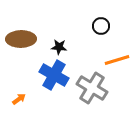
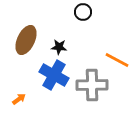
black circle: moved 18 px left, 14 px up
brown ellipse: moved 5 px right, 1 px down; rotated 64 degrees counterclockwise
orange line: rotated 45 degrees clockwise
gray cross: moved 3 px up; rotated 32 degrees counterclockwise
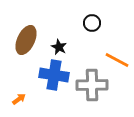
black circle: moved 9 px right, 11 px down
black star: rotated 21 degrees clockwise
blue cross: rotated 20 degrees counterclockwise
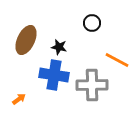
black star: rotated 14 degrees counterclockwise
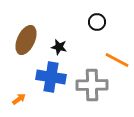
black circle: moved 5 px right, 1 px up
blue cross: moved 3 px left, 2 px down
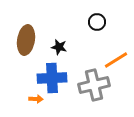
brown ellipse: rotated 16 degrees counterclockwise
orange line: moved 1 px left; rotated 60 degrees counterclockwise
blue cross: moved 1 px right, 1 px down; rotated 12 degrees counterclockwise
gray cross: moved 2 px right; rotated 12 degrees counterclockwise
orange arrow: moved 17 px right; rotated 40 degrees clockwise
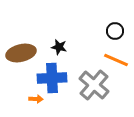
black circle: moved 18 px right, 9 px down
brown ellipse: moved 5 px left, 13 px down; rotated 68 degrees clockwise
orange line: rotated 55 degrees clockwise
gray cross: rotated 36 degrees counterclockwise
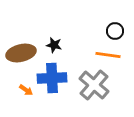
black star: moved 5 px left, 2 px up
orange line: moved 8 px left, 5 px up; rotated 15 degrees counterclockwise
orange arrow: moved 10 px left, 9 px up; rotated 32 degrees clockwise
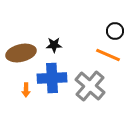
black star: rotated 14 degrees counterclockwise
orange line: rotated 15 degrees clockwise
gray cross: moved 4 px left, 1 px down
orange arrow: rotated 56 degrees clockwise
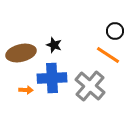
black star: rotated 21 degrees clockwise
orange line: rotated 10 degrees clockwise
orange arrow: rotated 88 degrees counterclockwise
